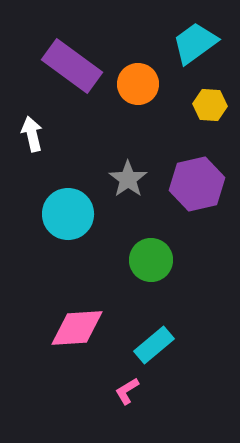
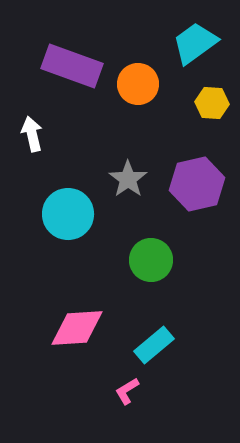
purple rectangle: rotated 16 degrees counterclockwise
yellow hexagon: moved 2 px right, 2 px up
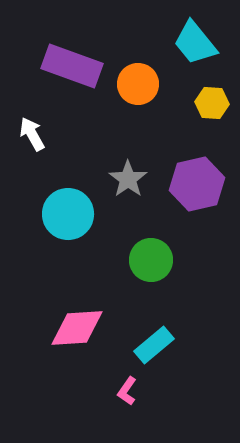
cyan trapezoid: rotated 93 degrees counterclockwise
white arrow: rotated 16 degrees counterclockwise
pink L-shape: rotated 24 degrees counterclockwise
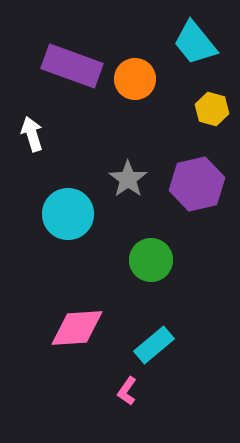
orange circle: moved 3 px left, 5 px up
yellow hexagon: moved 6 px down; rotated 12 degrees clockwise
white arrow: rotated 12 degrees clockwise
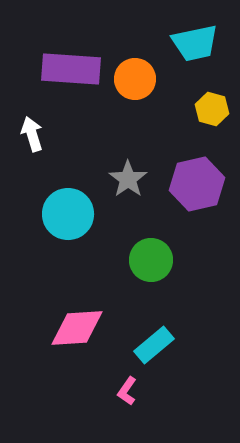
cyan trapezoid: rotated 63 degrees counterclockwise
purple rectangle: moved 1 px left, 3 px down; rotated 16 degrees counterclockwise
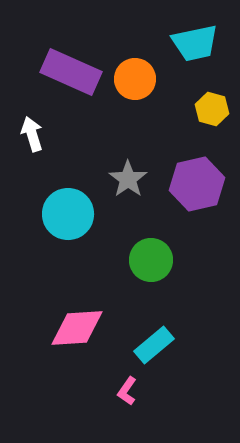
purple rectangle: moved 3 px down; rotated 20 degrees clockwise
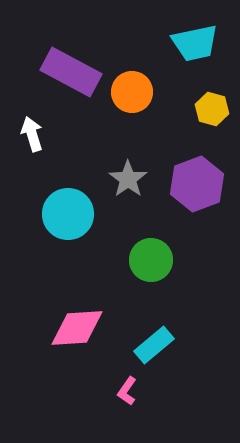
purple rectangle: rotated 4 degrees clockwise
orange circle: moved 3 px left, 13 px down
purple hexagon: rotated 8 degrees counterclockwise
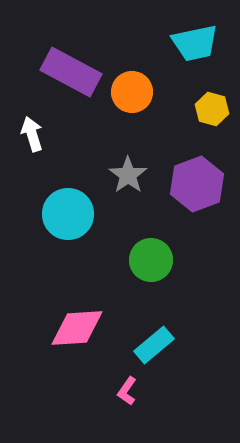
gray star: moved 4 px up
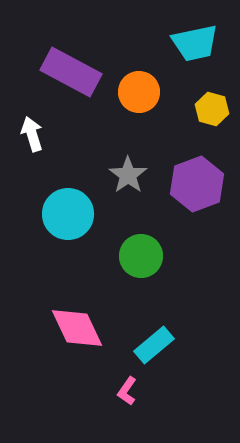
orange circle: moved 7 px right
green circle: moved 10 px left, 4 px up
pink diamond: rotated 68 degrees clockwise
